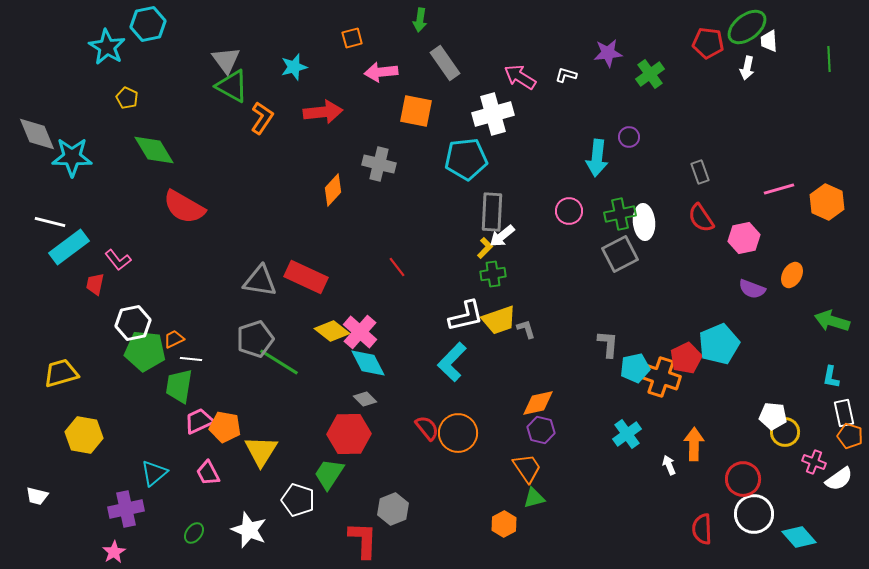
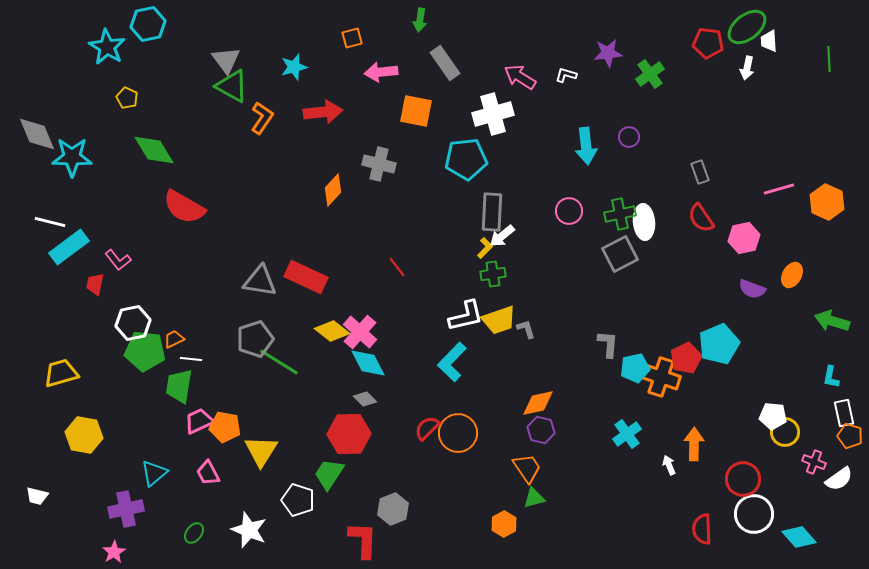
cyan arrow at (597, 158): moved 11 px left, 12 px up; rotated 12 degrees counterclockwise
red semicircle at (427, 428): rotated 96 degrees counterclockwise
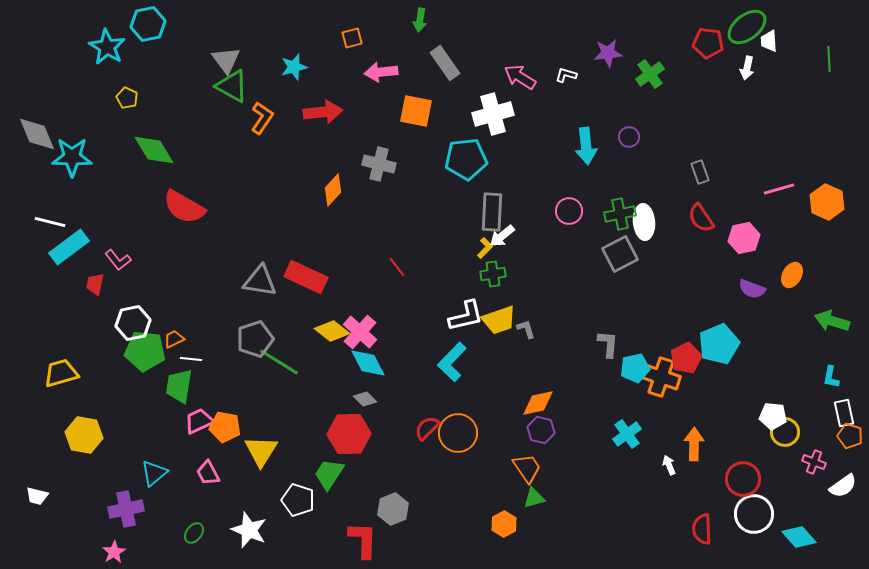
white semicircle at (839, 479): moved 4 px right, 7 px down
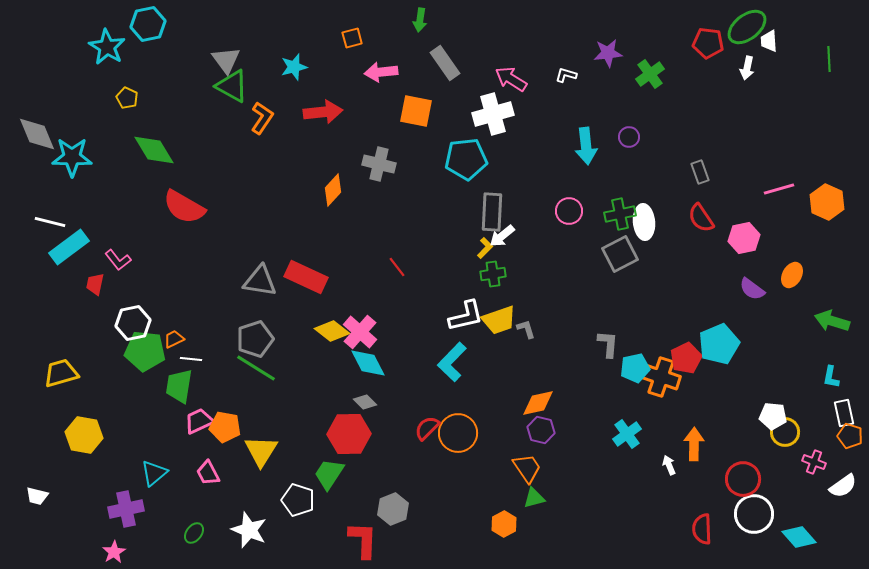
pink arrow at (520, 77): moved 9 px left, 2 px down
purple semicircle at (752, 289): rotated 16 degrees clockwise
green line at (279, 362): moved 23 px left, 6 px down
gray diamond at (365, 399): moved 3 px down
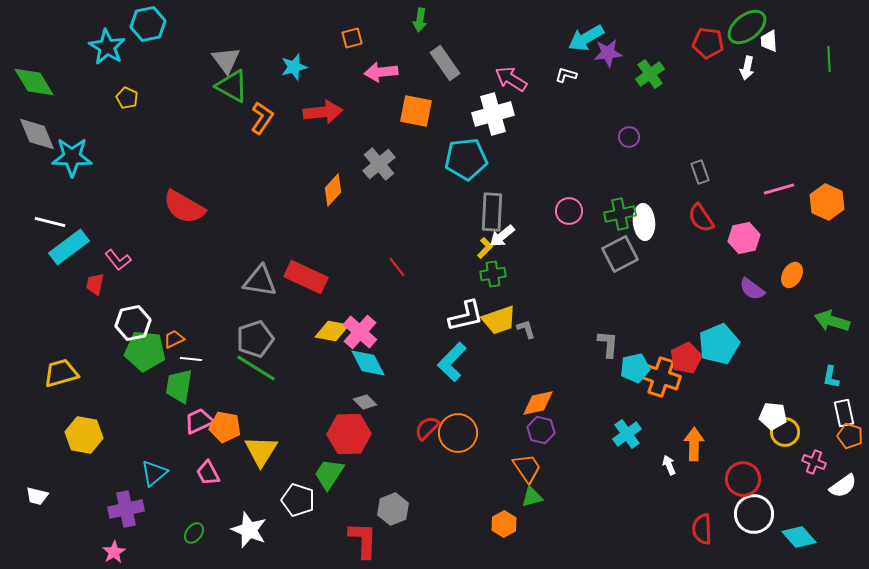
cyan arrow at (586, 146): moved 108 px up; rotated 66 degrees clockwise
green diamond at (154, 150): moved 120 px left, 68 px up
gray cross at (379, 164): rotated 36 degrees clockwise
yellow diamond at (332, 331): rotated 28 degrees counterclockwise
green triangle at (534, 498): moved 2 px left, 1 px up
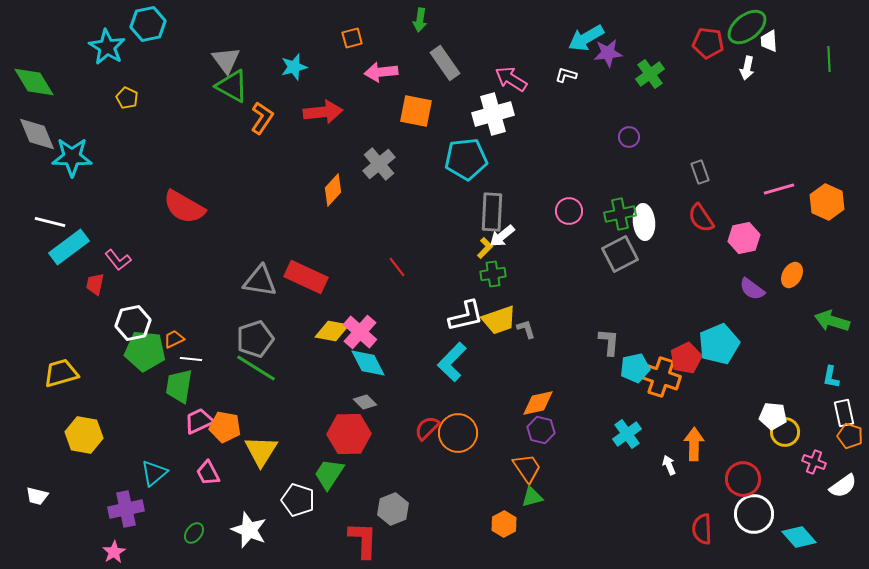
gray L-shape at (608, 344): moved 1 px right, 2 px up
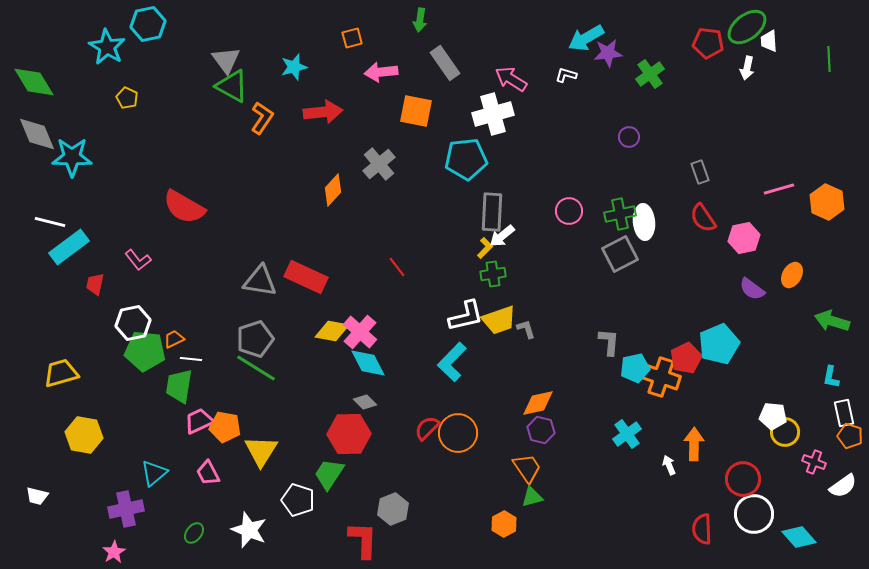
red semicircle at (701, 218): moved 2 px right
pink L-shape at (118, 260): moved 20 px right
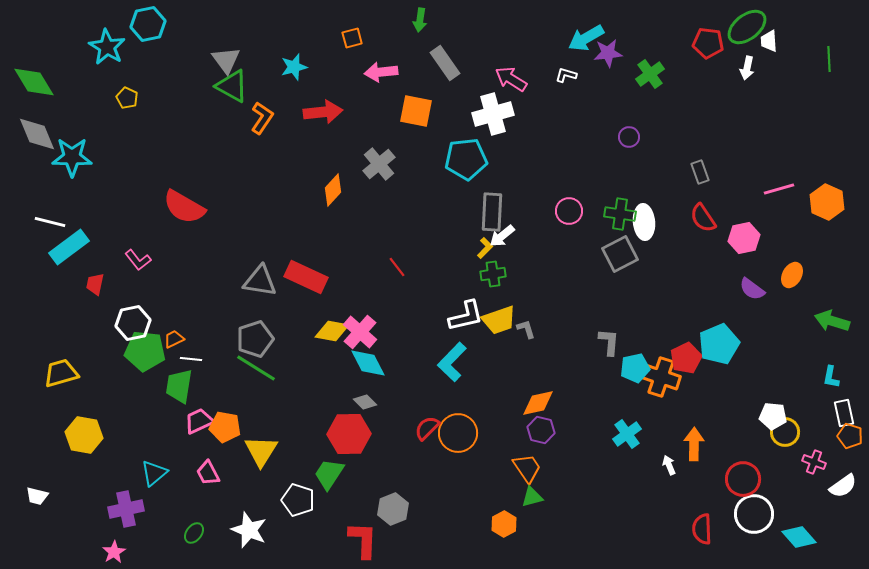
green cross at (620, 214): rotated 20 degrees clockwise
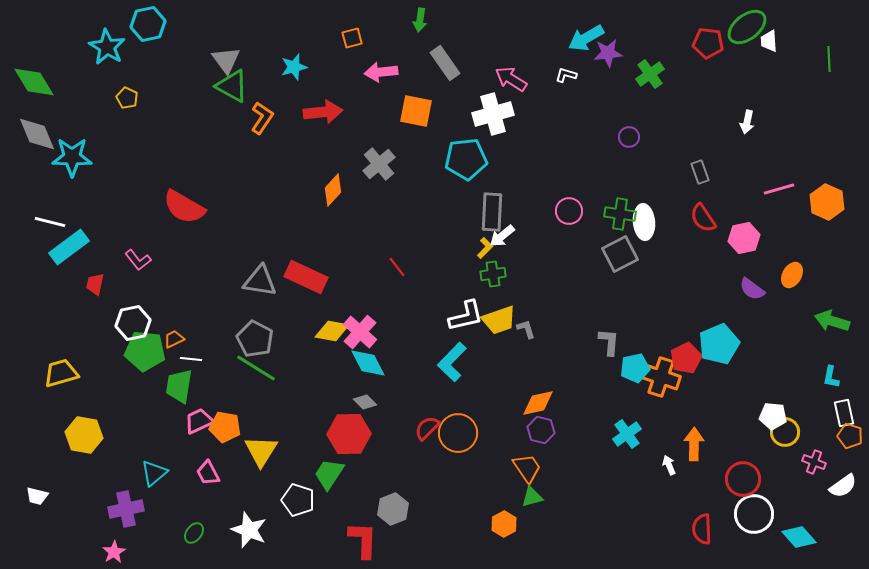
white arrow at (747, 68): moved 54 px down
gray pentagon at (255, 339): rotated 27 degrees counterclockwise
